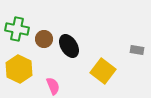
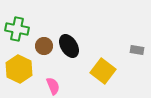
brown circle: moved 7 px down
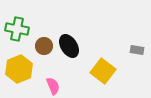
yellow hexagon: rotated 12 degrees clockwise
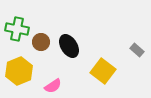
brown circle: moved 3 px left, 4 px up
gray rectangle: rotated 32 degrees clockwise
yellow hexagon: moved 2 px down
pink semicircle: rotated 78 degrees clockwise
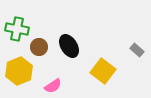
brown circle: moved 2 px left, 5 px down
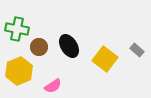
yellow square: moved 2 px right, 12 px up
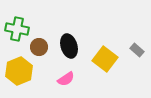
black ellipse: rotated 15 degrees clockwise
pink semicircle: moved 13 px right, 7 px up
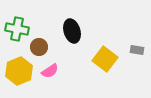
black ellipse: moved 3 px right, 15 px up
gray rectangle: rotated 32 degrees counterclockwise
pink semicircle: moved 16 px left, 8 px up
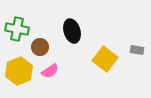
brown circle: moved 1 px right
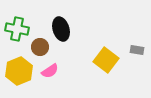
black ellipse: moved 11 px left, 2 px up
yellow square: moved 1 px right, 1 px down
